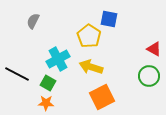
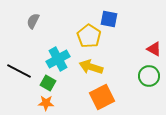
black line: moved 2 px right, 3 px up
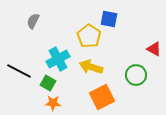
green circle: moved 13 px left, 1 px up
orange star: moved 7 px right
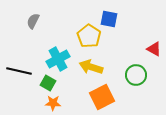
black line: rotated 15 degrees counterclockwise
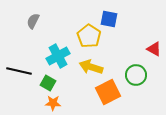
cyan cross: moved 3 px up
orange square: moved 6 px right, 5 px up
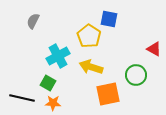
black line: moved 3 px right, 27 px down
orange square: moved 2 px down; rotated 15 degrees clockwise
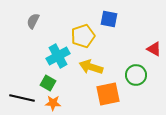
yellow pentagon: moved 6 px left; rotated 20 degrees clockwise
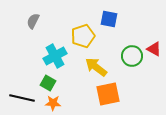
cyan cross: moved 3 px left
yellow arrow: moved 5 px right; rotated 20 degrees clockwise
green circle: moved 4 px left, 19 px up
